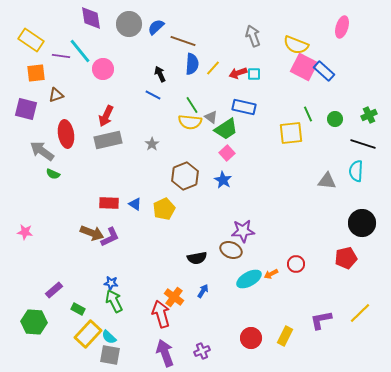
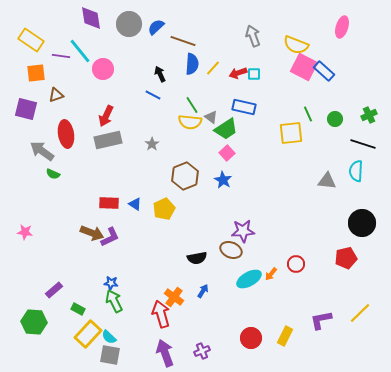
orange arrow at (271, 274): rotated 24 degrees counterclockwise
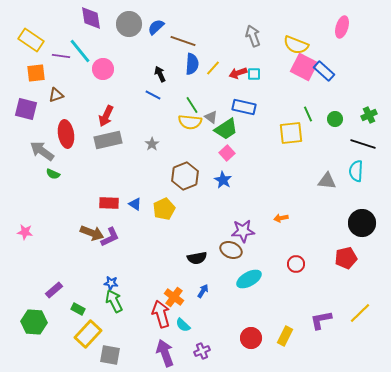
orange arrow at (271, 274): moved 10 px right, 56 px up; rotated 40 degrees clockwise
cyan semicircle at (109, 337): moved 74 px right, 12 px up
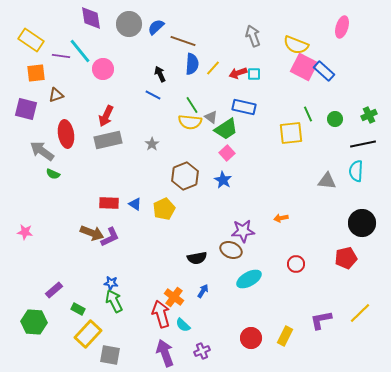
black line at (363, 144): rotated 30 degrees counterclockwise
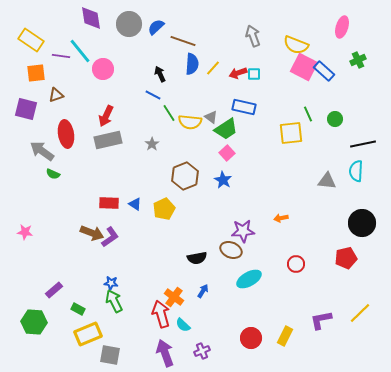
green line at (192, 105): moved 23 px left, 8 px down
green cross at (369, 115): moved 11 px left, 55 px up
purple L-shape at (110, 237): rotated 10 degrees counterclockwise
yellow rectangle at (88, 334): rotated 24 degrees clockwise
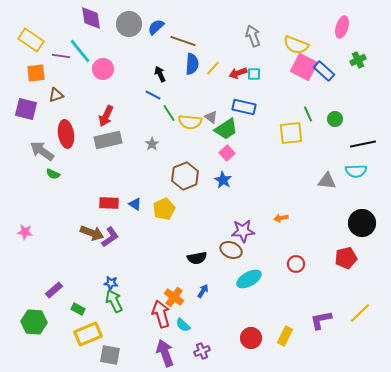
cyan semicircle at (356, 171): rotated 95 degrees counterclockwise
